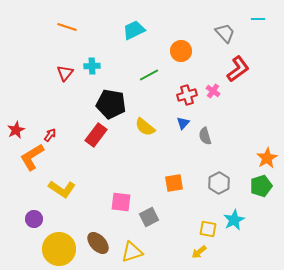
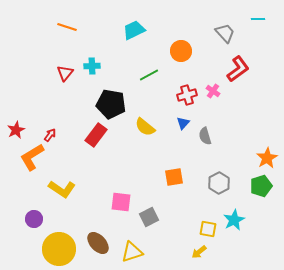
orange square: moved 6 px up
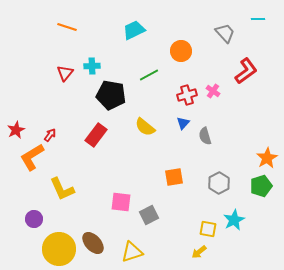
red L-shape: moved 8 px right, 2 px down
black pentagon: moved 9 px up
yellow L-shape: rotated 32 degrees clockwise
gray square: moved 2 px up
brown ellipse: moved 5 px left
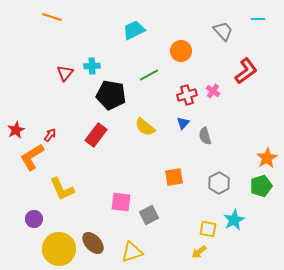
orange line: moved 15 px left, 10 px up
gray trapezoid: moved 2 px left, 2 px up
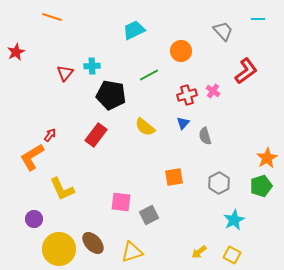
red star: moved 78 px up
yellow square: moved 24 px right, 26 px down; rotated 18 degrees clockwise
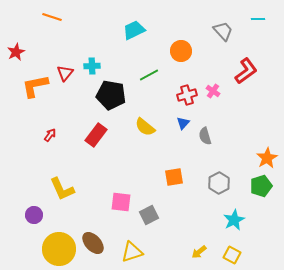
orange L-shape: moved 3 px right, 71 px up; rotated 20 degrees clockwise
purple circle: moved 4 px up
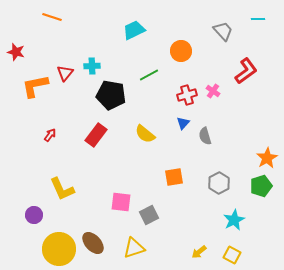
red star: rotated 30 degrees counterclockwise
yellow semicircle: moved 7 px down
yellow triangle: moved 2 px right, 4 px up
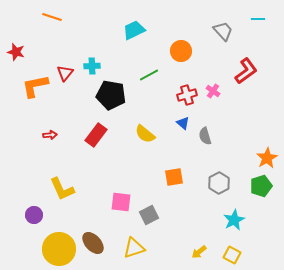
blue triangle: rotated 32 degrees counterclockwise
red arrow: rotated 48 degrees clockwise
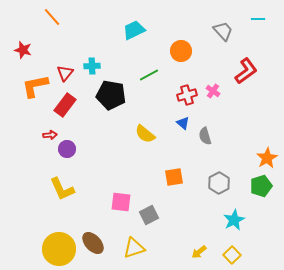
orange line: rotated 30 degrees clockwise
red star: moved 7 px right, 2 px up
red rectangle: moved 31 px left, 30 px up
purple circle: moved 33 px right, 66 px up
yellow square: rotated 18 degrees clockwise
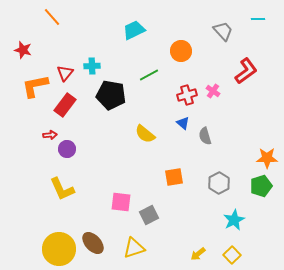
orange star: rotated 30 degrees clockwise
yellow arrow: moved 1 px left, 2 px down
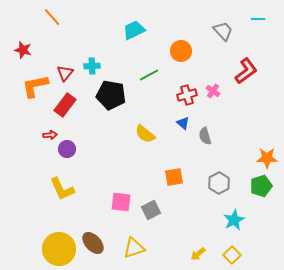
gray square: moved 2 px right, 5 px up
